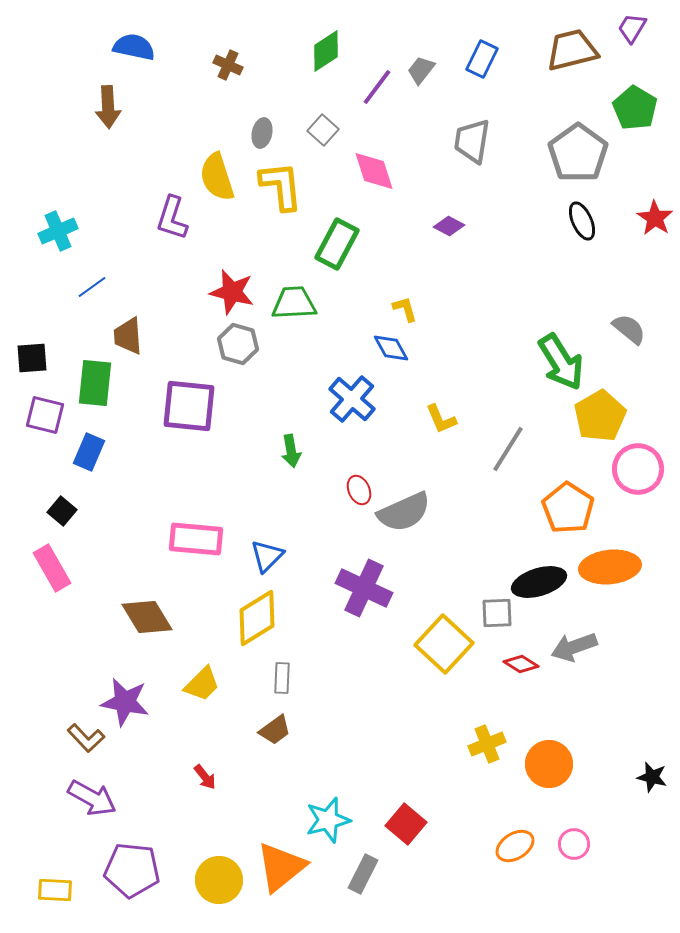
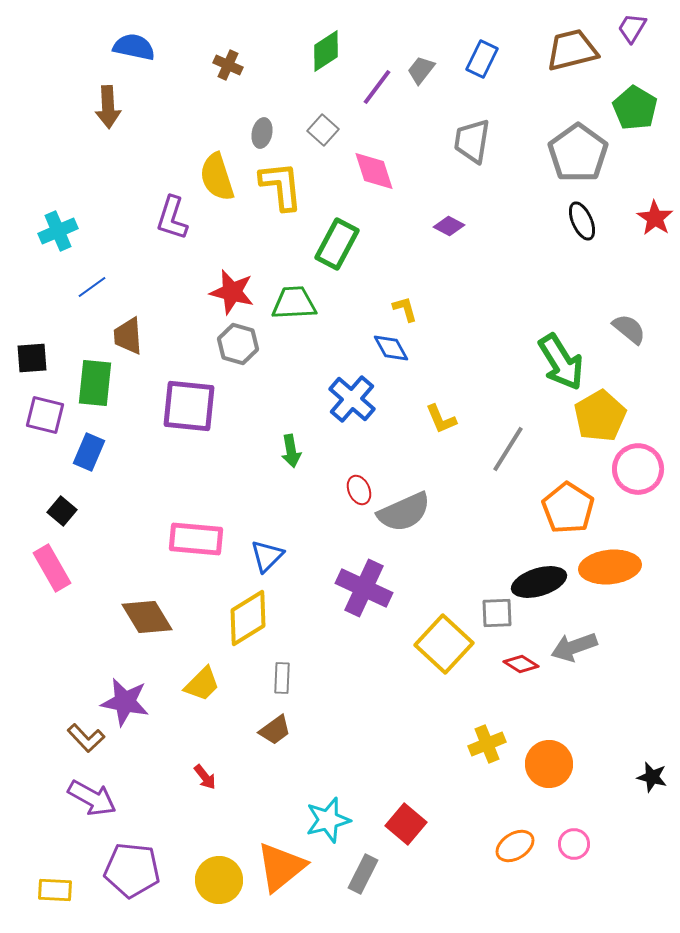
yellow diamond at (257, 618): moved 9 px left
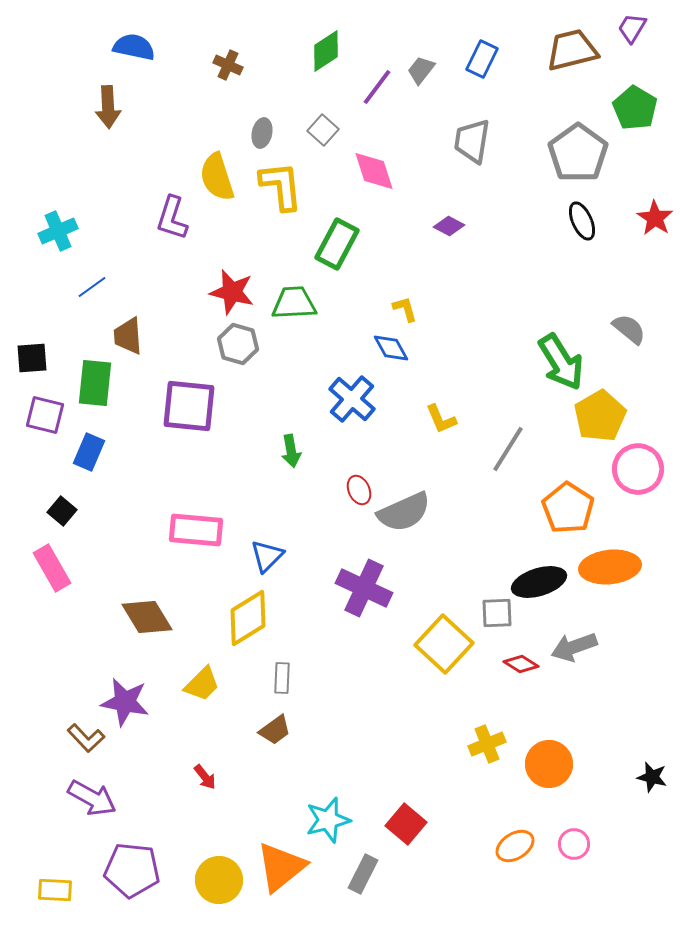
pink rectangle at (196, 539): moved 9 px up
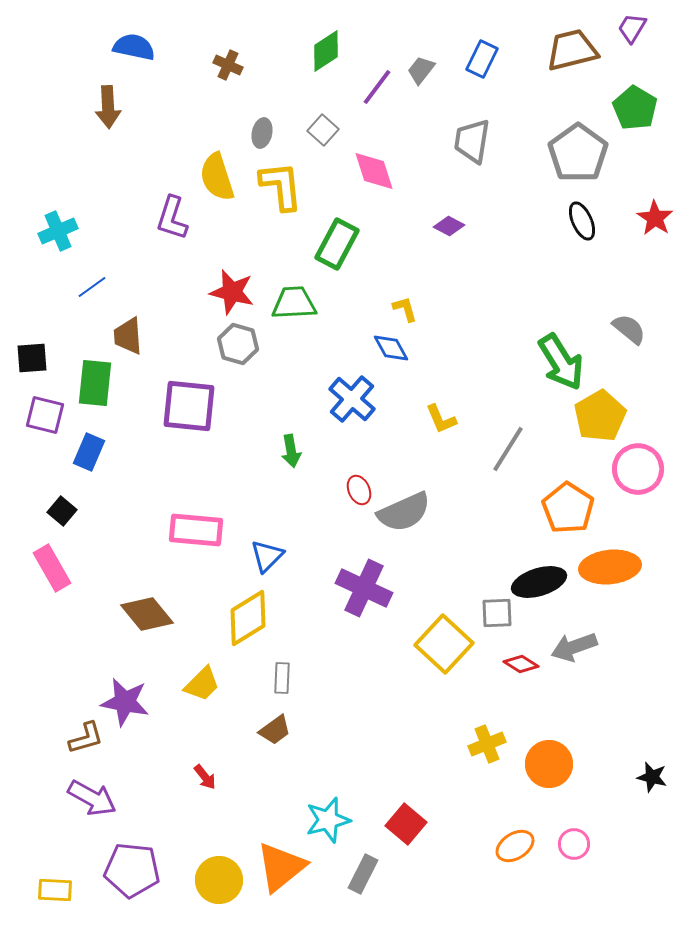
brown diamond at (147, 617): moved 3 px up; rotated 8 degrees counterclockwise
brown L-shape at (86, 738): rotated 63 degrees counterclockwise
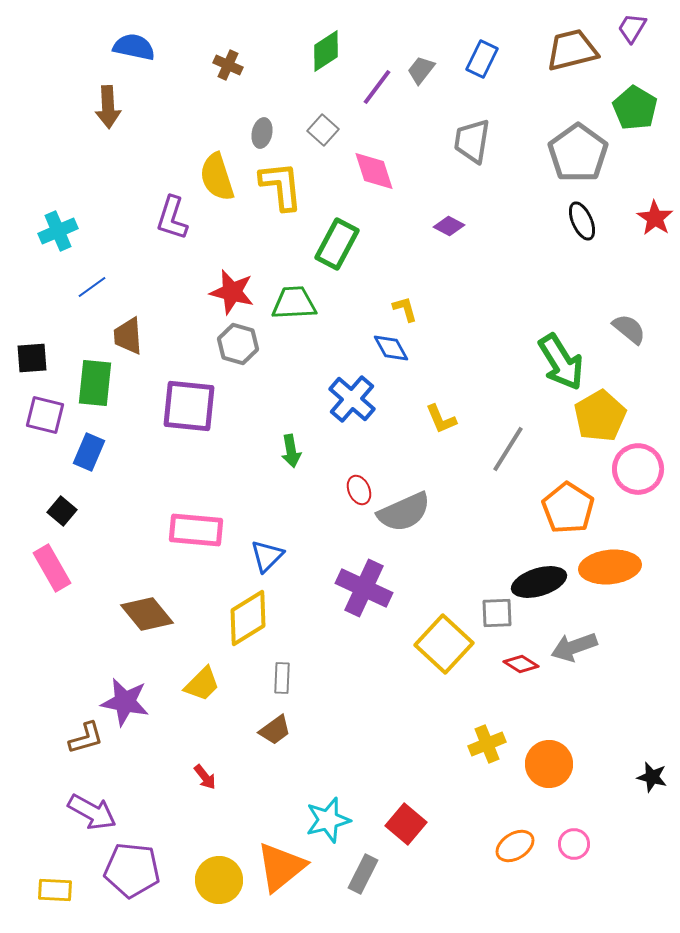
purple arrow at (92, 798): moved 14 px down
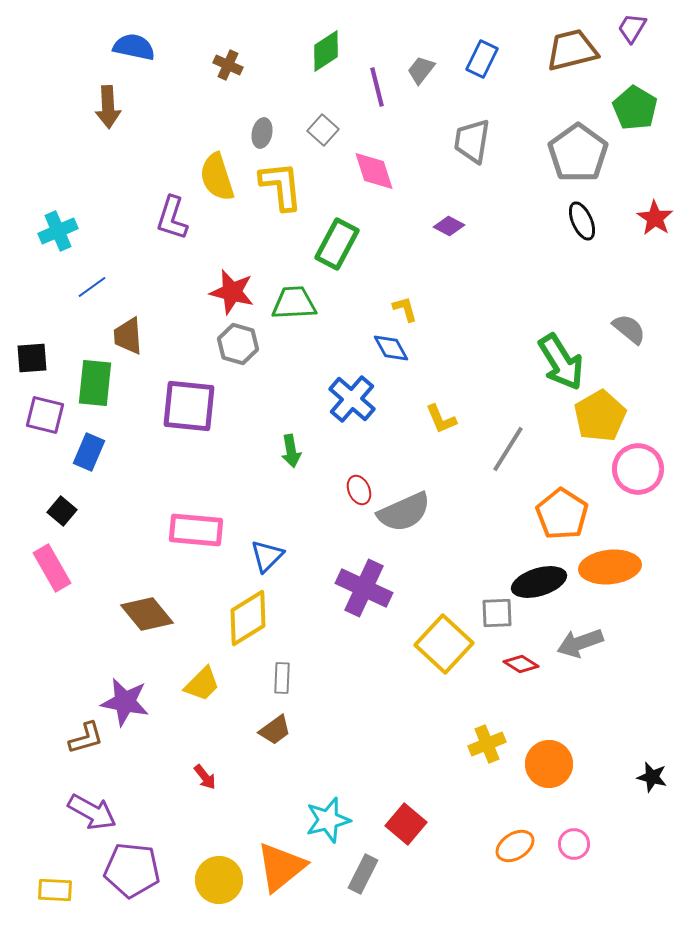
purple line at (377, 87): rotated 51 degrees counterclockwise
orange pentagon at (568, 508): moved 6 px left, 6 px down
gray arrow at (574, 647): moved 6 px right, 4 px up
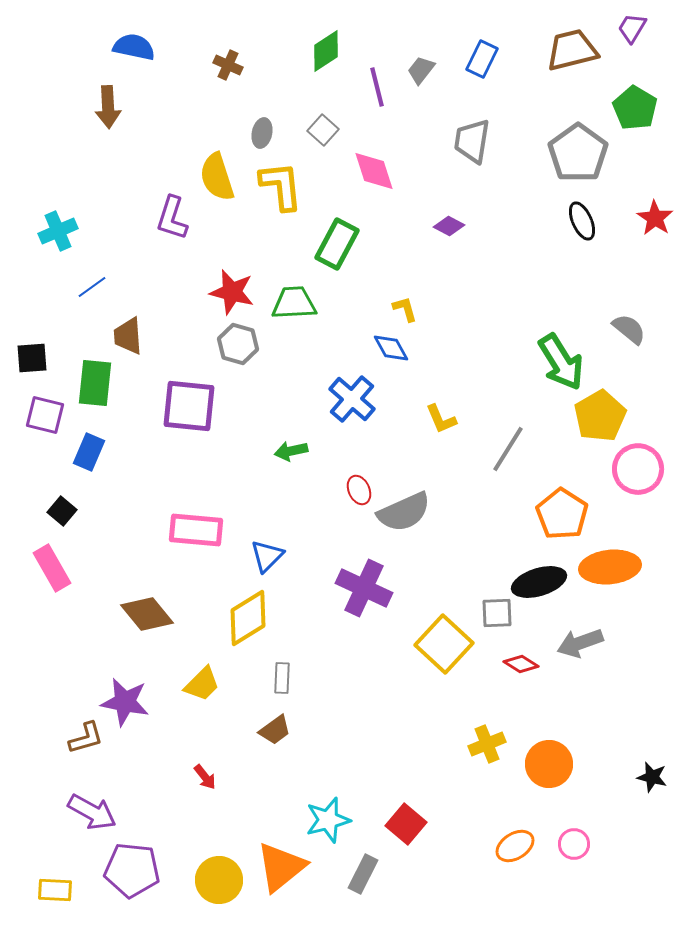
green arrow at (291, 451): rotated 88 degrees clockwise
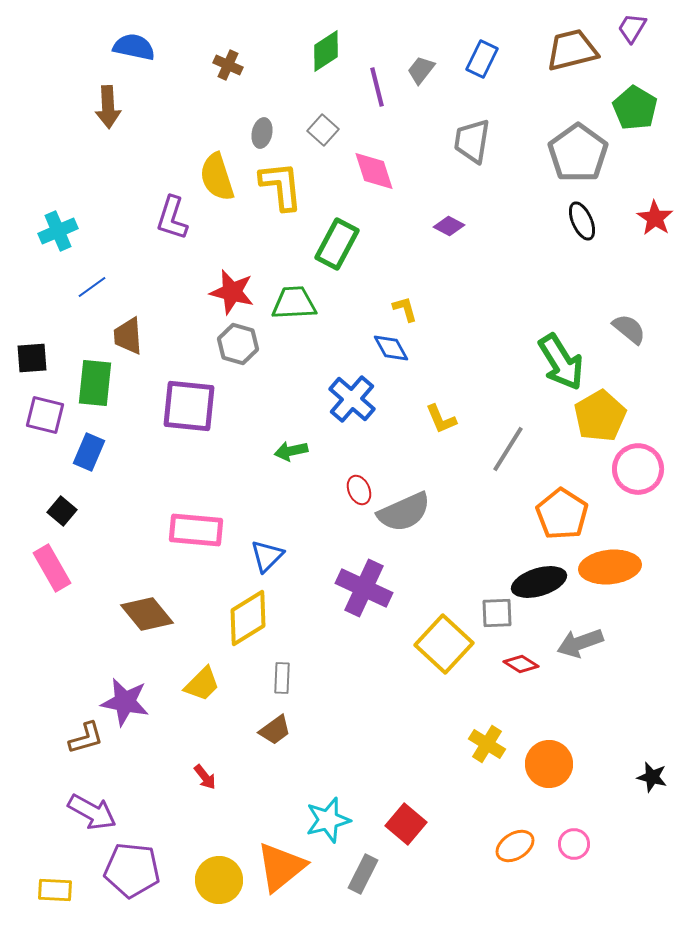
yellow cross at (487, 744): rotated 36 degrees counterclockwise
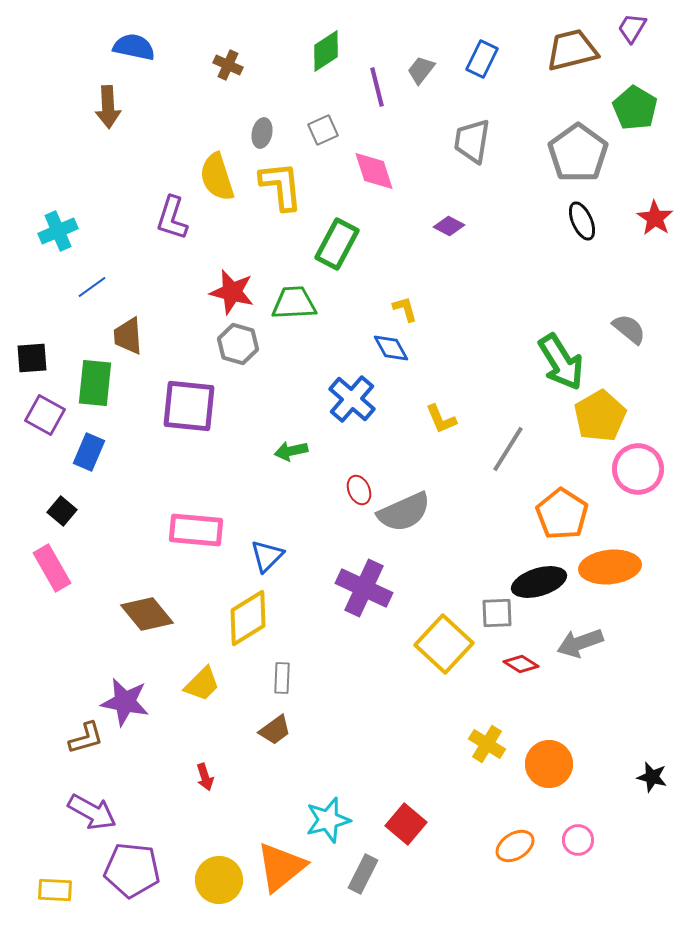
gray square at (323, 130): rotated 24 degrees clockwise
purple square at (45, 415): rotated 15 degrees clockwise
red arrow at (205, 777): rotated 20 degrees clockwise
pink circle at (574, 844): moved 4 px right, 4 px up
